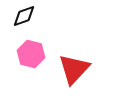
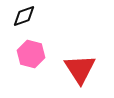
red triangle: moved 6 px right; rotated 16 degrees counterclockwise
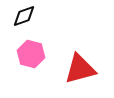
red triangle: rotated 48 degrees clockwise
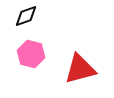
black diamond: moved 2 px right
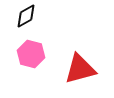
black diamond: rotated 10 degrees counterclockwise
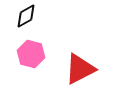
red triangle: rotated 12 degrees counterclockwise
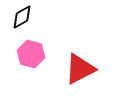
black diamond: moved 4 px left, 1 px down
